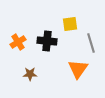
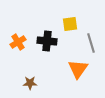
brown star: moved 9 px down
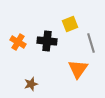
yellow square: rotated 14 degrees counterclockwise
orange cross: rotated 28 degrees counterclockwise
brown star: moved 1 px right, 1 px down; rotated 16 degrees counterclockwise
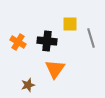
yellow square: rotated 21 degrees clockwise
gray line: moved 5 px up
orange triangle: moved 23 px left
brown star: moved 3 px left, 1 px down
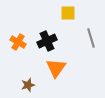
yellow square: moved 2 px left, 11 px up
black cross: rotated 30 degrees counterclockwise
orange triangle: moved 1 px right, 1 px up
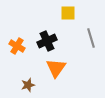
orange cross: moved 1 px left, 4 px down
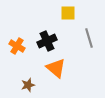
gray line: moved 2 px left
orange triangle: rotated 25 degrees counterclockwise
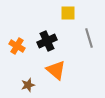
orange triangle: moved 2 px down
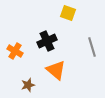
yellow square: rotated 21 degrees clockwise
gray line: moved 3 px right, 9 px down
orange cross: moved 2 px left, 5 px down
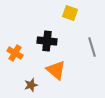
yellow square: moved 2 px right
black cross: rotated 30 degrees clockwise
orange cross: moved 2 px down
brown star: moved 3 px right
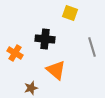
black cross: moved 2 px left, 2 px up
brown star: moved 3 px down
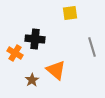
yellow square: rotated 28 degrees counterclockwise
black cross: moved 10 px left
brown star: moved 1 px right, 8 px up; rotated 16 degrees counterclockwise
